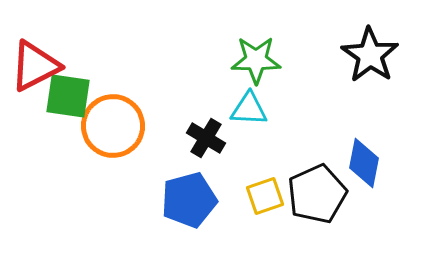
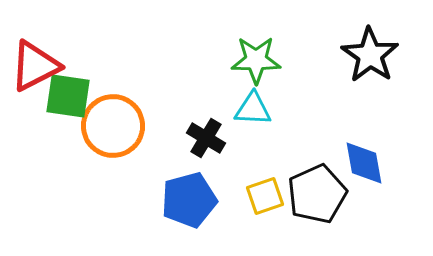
cyan triangle: moved 4 px right
blue diamond: rotated 21 degrees counterclockwise
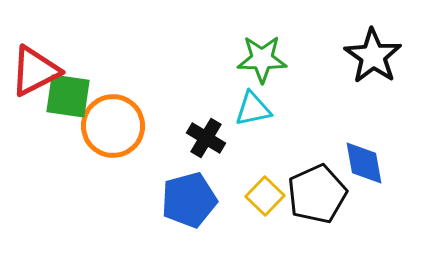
black star: moved 3 px right, 1 px down
green star: moved 6 px right, 1 px up
red triangle: moved 5 px down
cyan triangle: rotated 15 degrees counterclockwise
yellow square: rotated 27 degrees counterclockwise
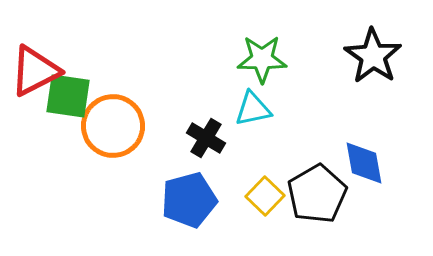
black pentagon: rotated 6 degrees counterclockwise
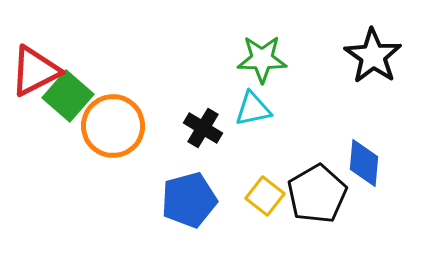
green square: rotated 33 degrees clockwise
black cross: moved 3 px left, 10 px up
blue diamond: rotated 15 degrees clockwise
yellow square: rotated 6 degrees counterclockwise
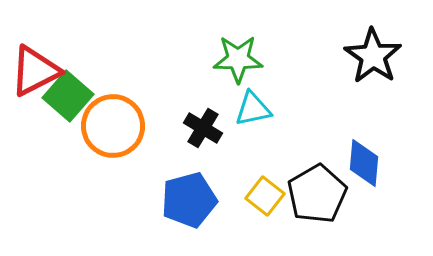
green star: moved 24 px left
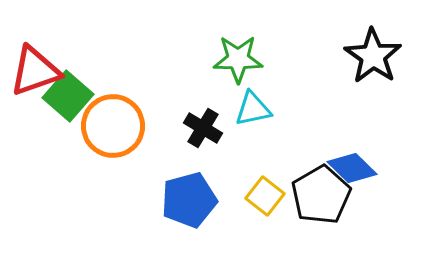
red triangle: rotated 8 degrees clockwise
blue diamond: moved 12 px left, 5 px down; rotated 51 degrees counterclockwise
black pentagon: moved 4 px right, 1 px down
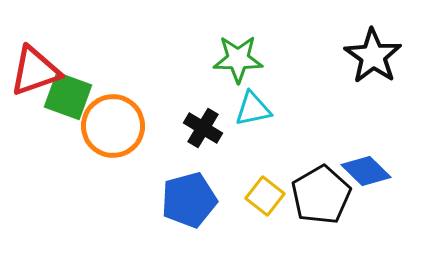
green square: rotated 21 degrees counterclockwise
blue diamond: moved 14 px right, 3 px down
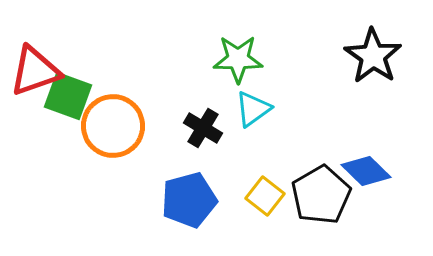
cyan triangle: rotated 24 degrees counterclockwise
